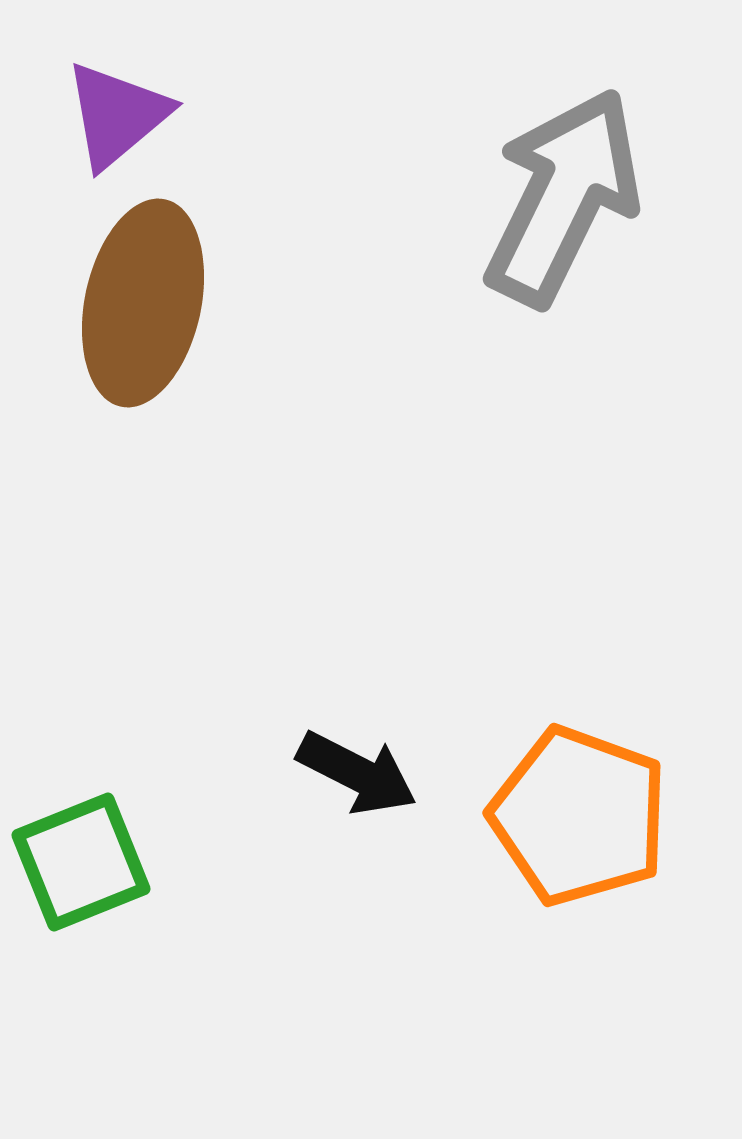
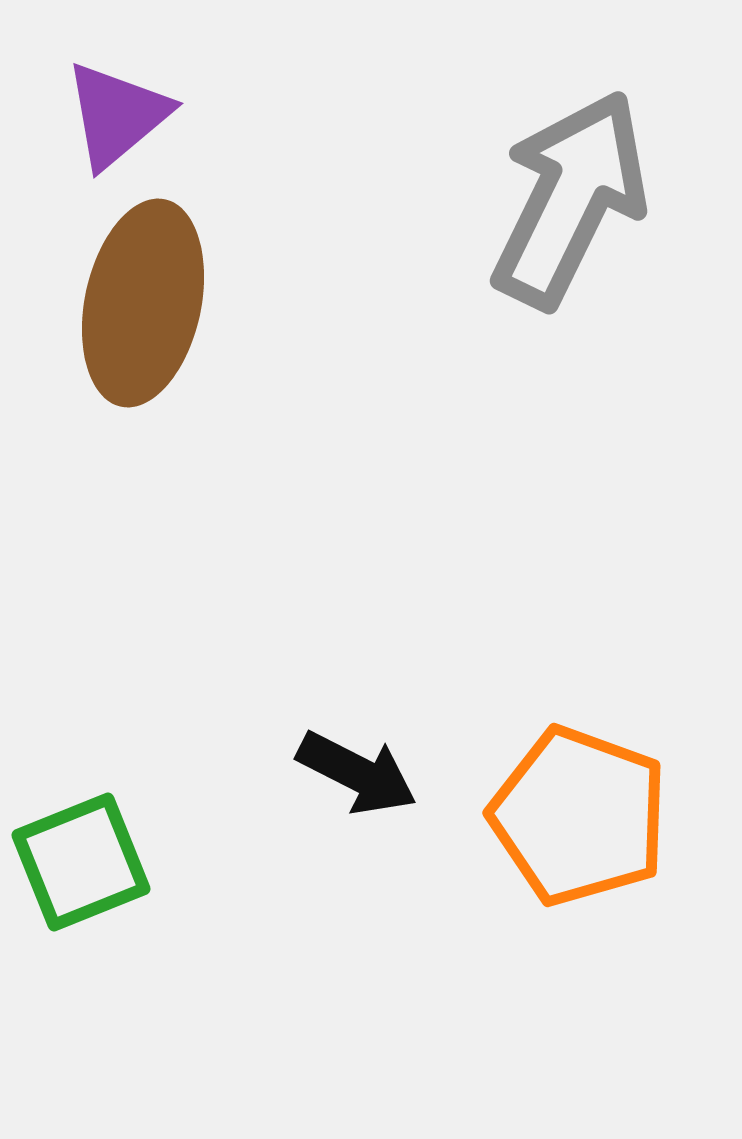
gray arrow: moved 7 px right, 2 px down
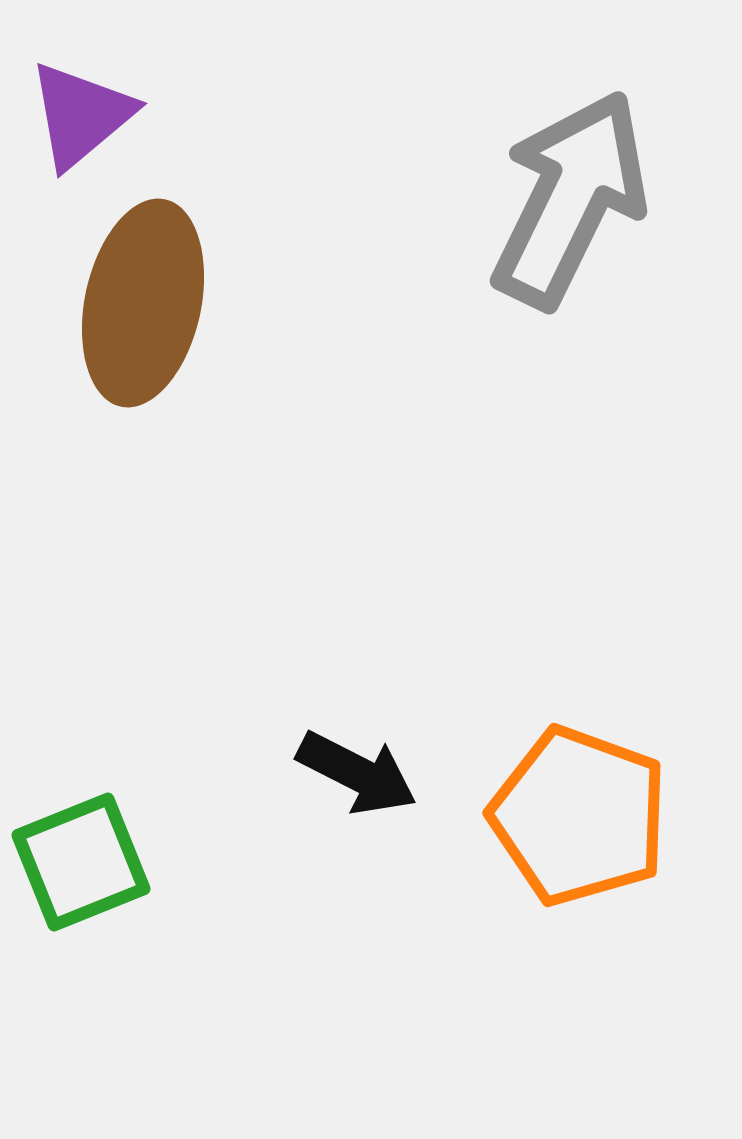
purple triangle: moved 36 px left
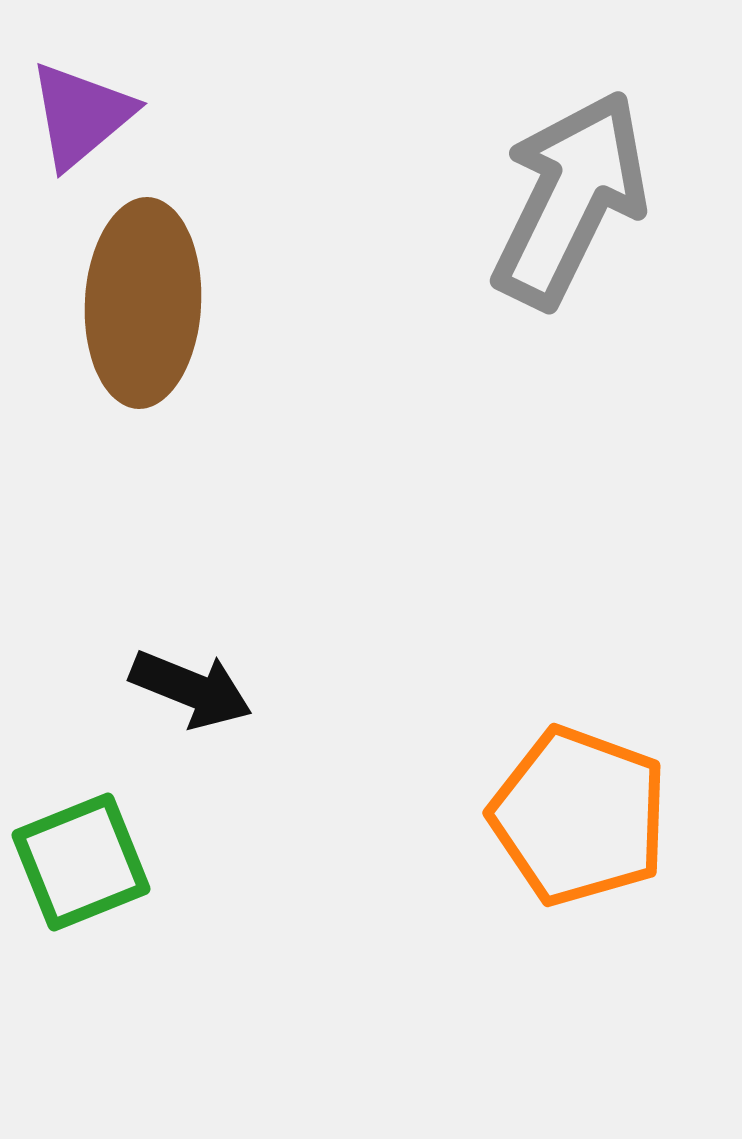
brown ellipse: rotated 9 degrees counterclockwise
black arrow: moved 166 px left, 84 px up; rotated 5 degrees counterclockwise
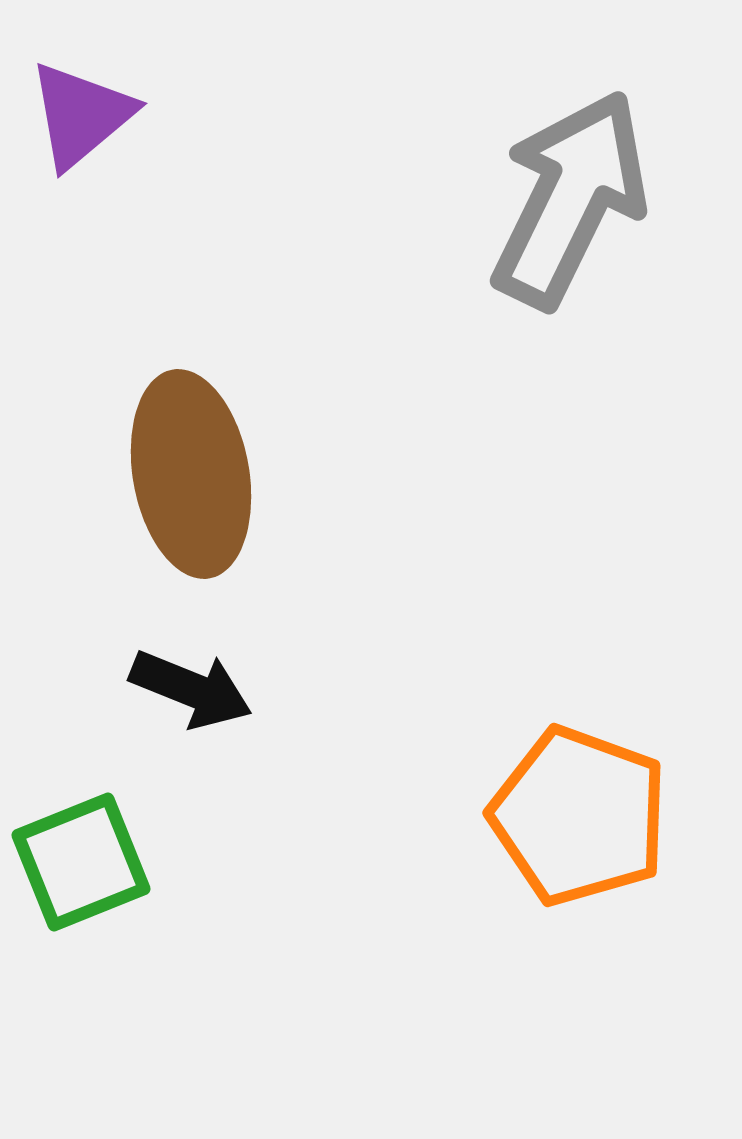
brown ellipse: moved 48 px right, 171 px down; rotated 13 degrees counterclockwise
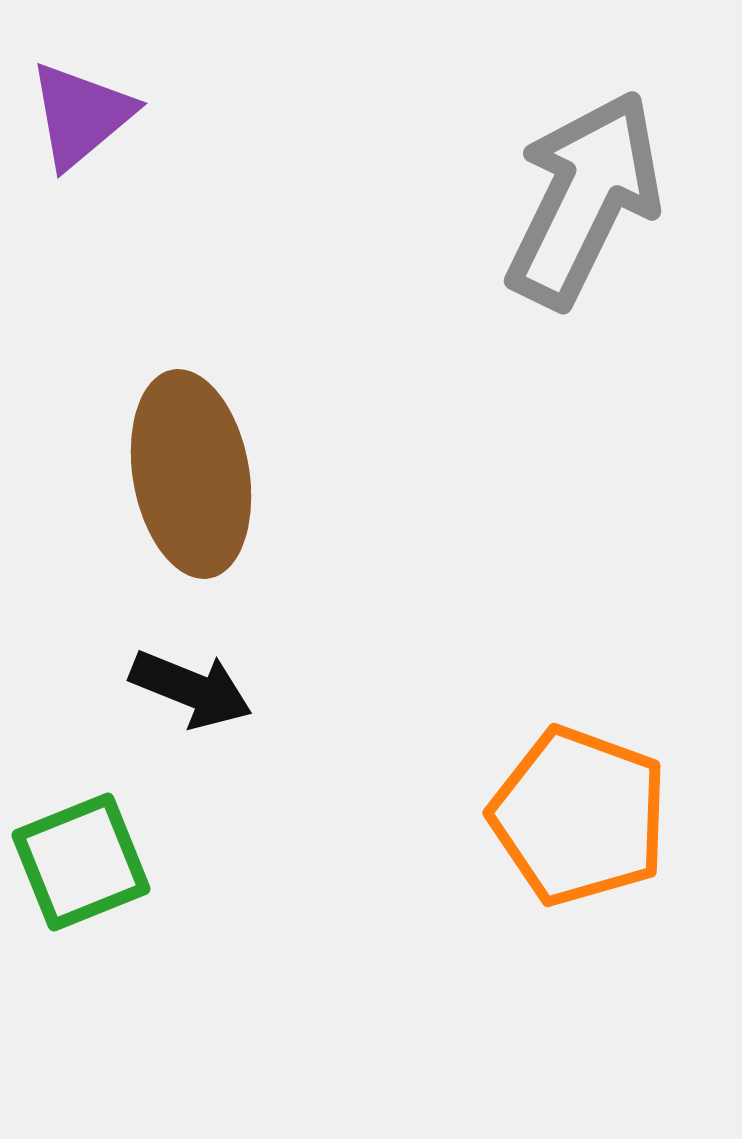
gray arrow: moved 14 px right
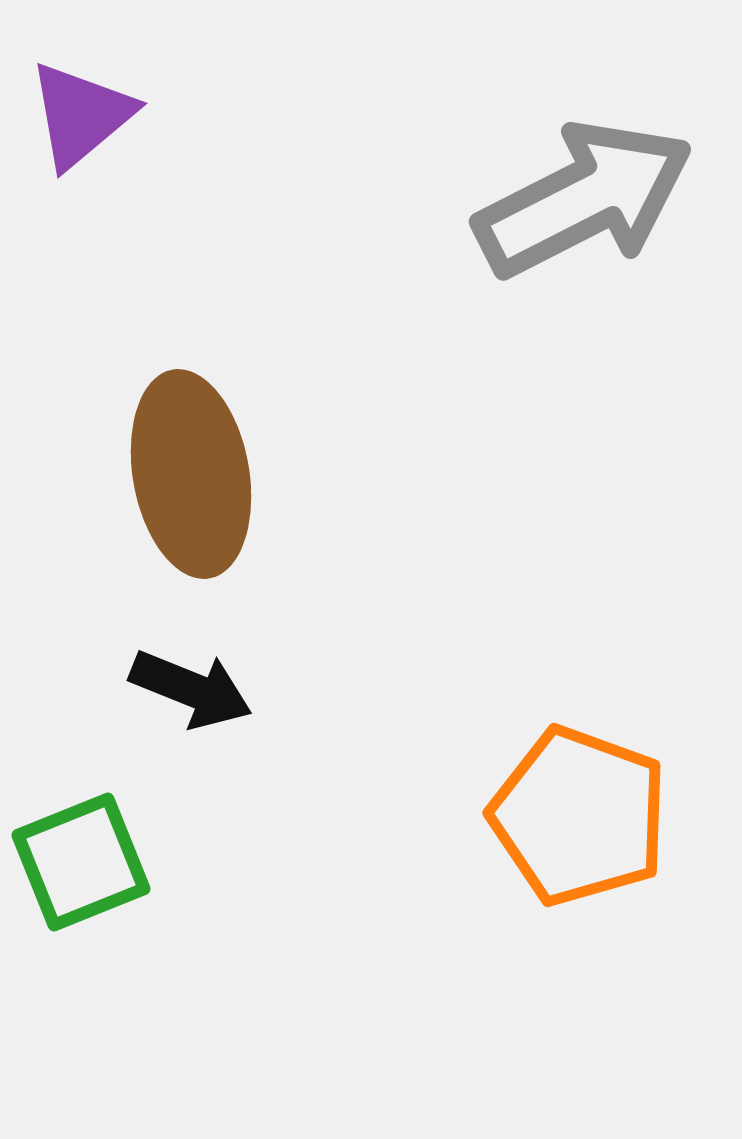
gray arrow: rotated 37 degrees clockwise
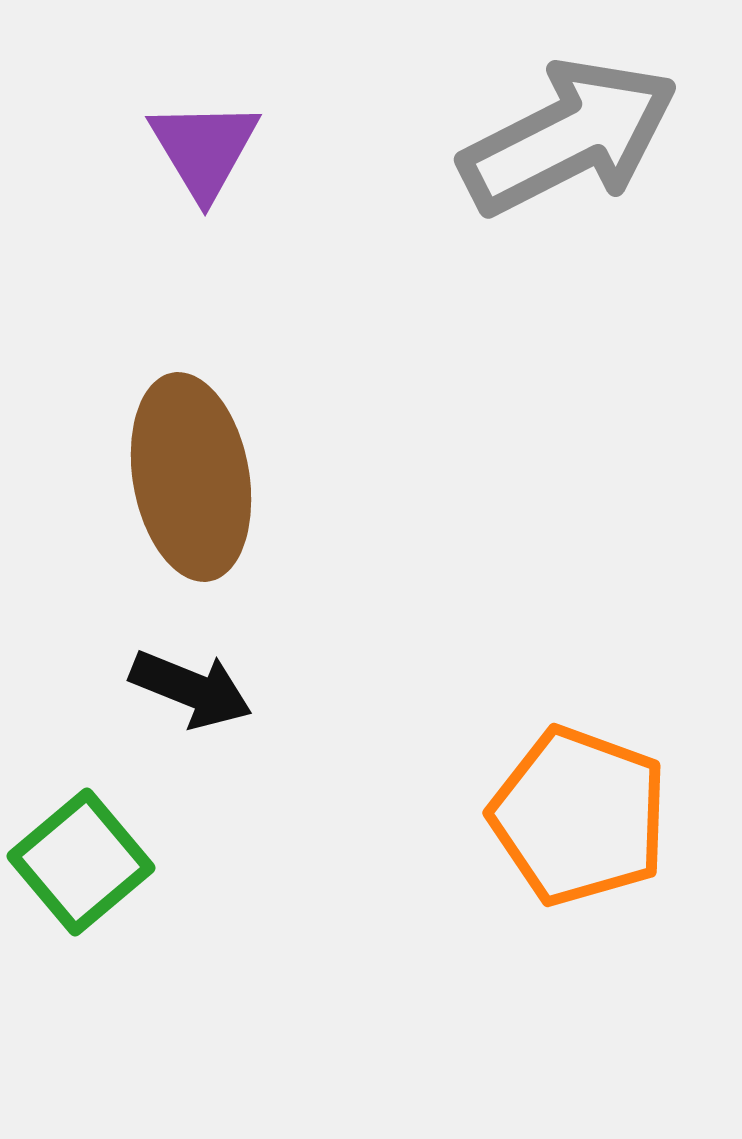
purple triangle: moved 123 px right, 34 px down; rotated 21 degrees counterclockwise
gray arrow: moved 15 px left, 62 px up
brown ellipse: moved 3 px down
green square: rotated 18 degrees counterclockwise
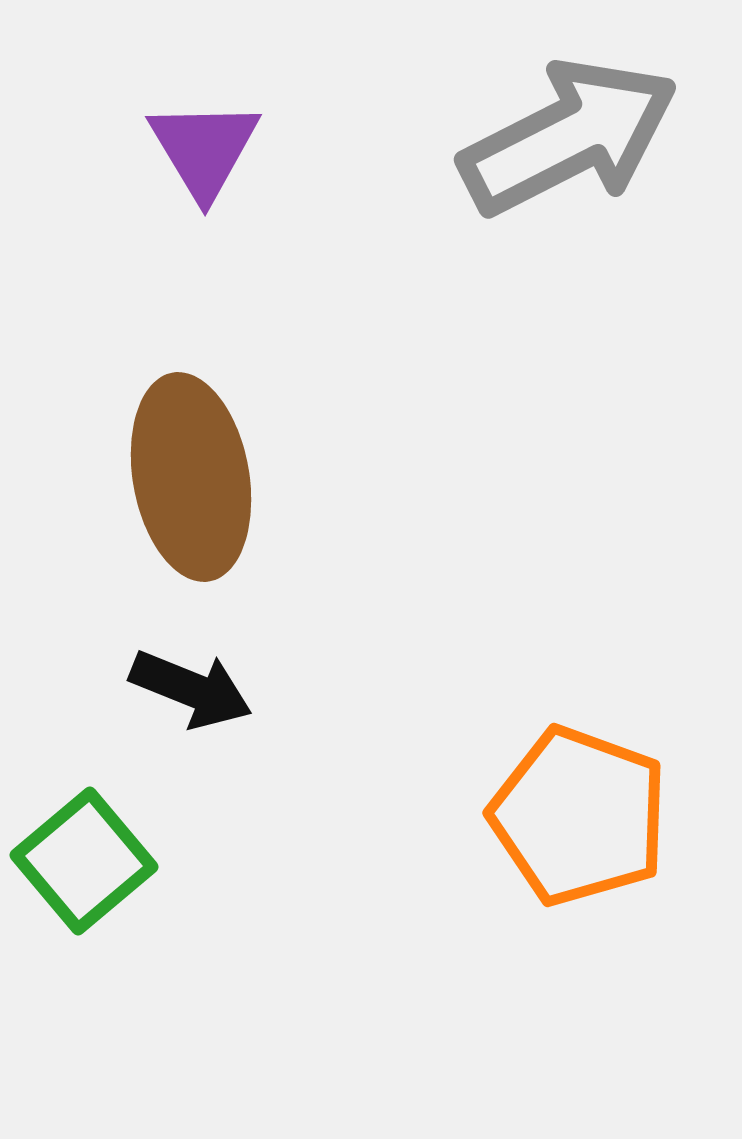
green square: moved 3 px right, 1 px up
